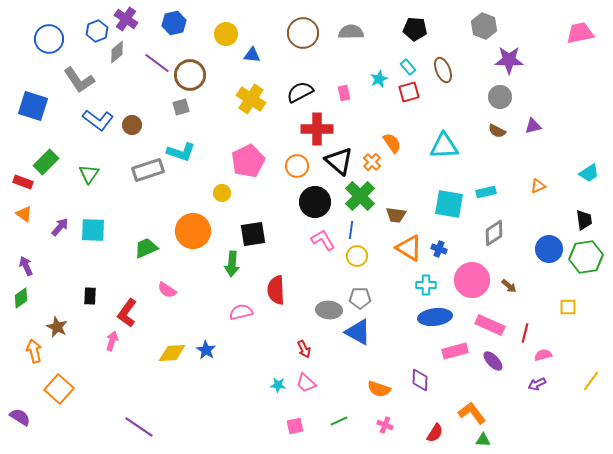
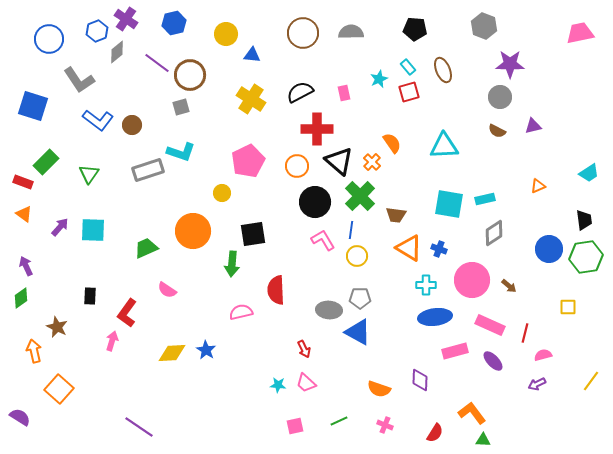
purple star at (509, 60): moved 1 px right, 4 px down
cyan rectangle at (486, 192): moved 1 px left, 7 px down
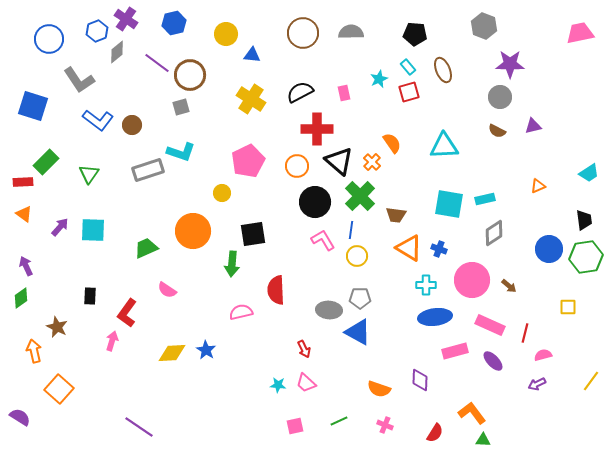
black pentagon at (415, 29): moved 5 px down
red rectangle at (23, 182): rotated 24 degrees counterclockwise
